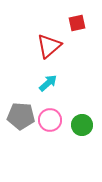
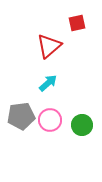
gray pentagon: rotated 12 degrees counterclockwise
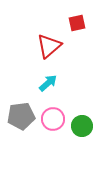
pink circle: moved 3 px right, 1 px up
green circle: moved 1 px down
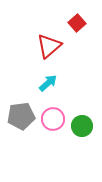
red square: rotated 30 degrees counterclockwise
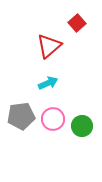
cyan arrow: rotated 18 degrees clockwise
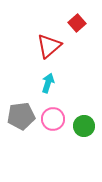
cyan arrow: rotated 48 degrees counterclockwise
green circle: moved 2 px right
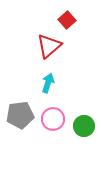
red square: moved 10 px left, 3 px up
gray pentagon: moved 1 px left, 1 px up
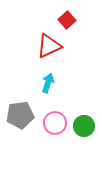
red triangle: rotated 16 degrees clockwise
pink circle: moved 2 px right, 4 px down
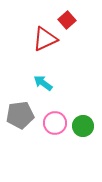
red triangle: moved 4 px left, 7 px up
cyan arrow: moved 5 px left; rotated 72 degrees counterclockwise
green circle: moved 1 px left
